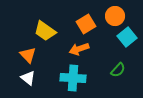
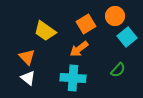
orange arrow: rotated 18 degrees counterclockwise
orange triangle: moved 1 px left, 2 px down
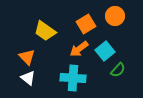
cyan square: moved 22 px left, 14 px down
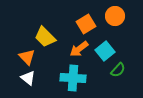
yellow trapezoid: moved 6 px down; rotated 10 degrees clockwise
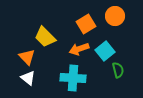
orange arrow: rotated 18 degrees clockwise
green semicircle: rotated 56 degrees counterclockwise
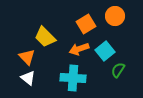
green semicircle: rotated 133 degrees counterclockwise
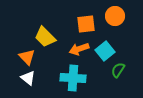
orange square: rotated 24 degrees clockwise
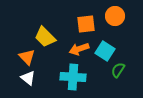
cyan square: rotated 18 degrees counterclockwise
cyan cross: moved 1 px up
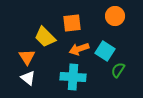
orange square: moved 14 px left, 1 px up
orange triangle: rotated 12 degrees clockwise
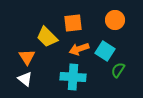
orange circle: moved 4 px down
orange square: moved 1 px right
yellow trapezoid: moved 2 px right
white triangle: moved 3 px left, 1 px down
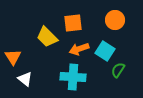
orange triangle: moved 14 px left
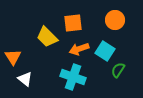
cyan cross: rotated 15 degrees clockwise
